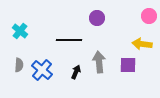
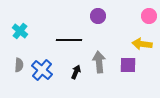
purple circle: moved 1 px right, 2 px up
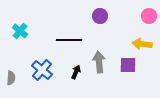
purple circle: moved 2 px right
gray semicircle: moved 8 px left, 13 px down
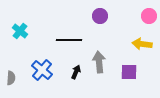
purple square: moved 1 px right, 7 px down
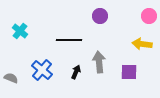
gray semicircle: rotated 72 degrees counterclockwise
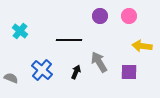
pink circle: moved 20 px left
yellow arrow: moved 2 px down
gray arrow: rotated 25 degrees counterclockwise
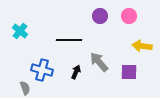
gray arrow: rotated 10 degrees counterclockwise
blue cross: rotated 25 degrees counterclockwise
gray semicircle: moved 14 px right, 10 px down; rotated 48 degrees clockwise
